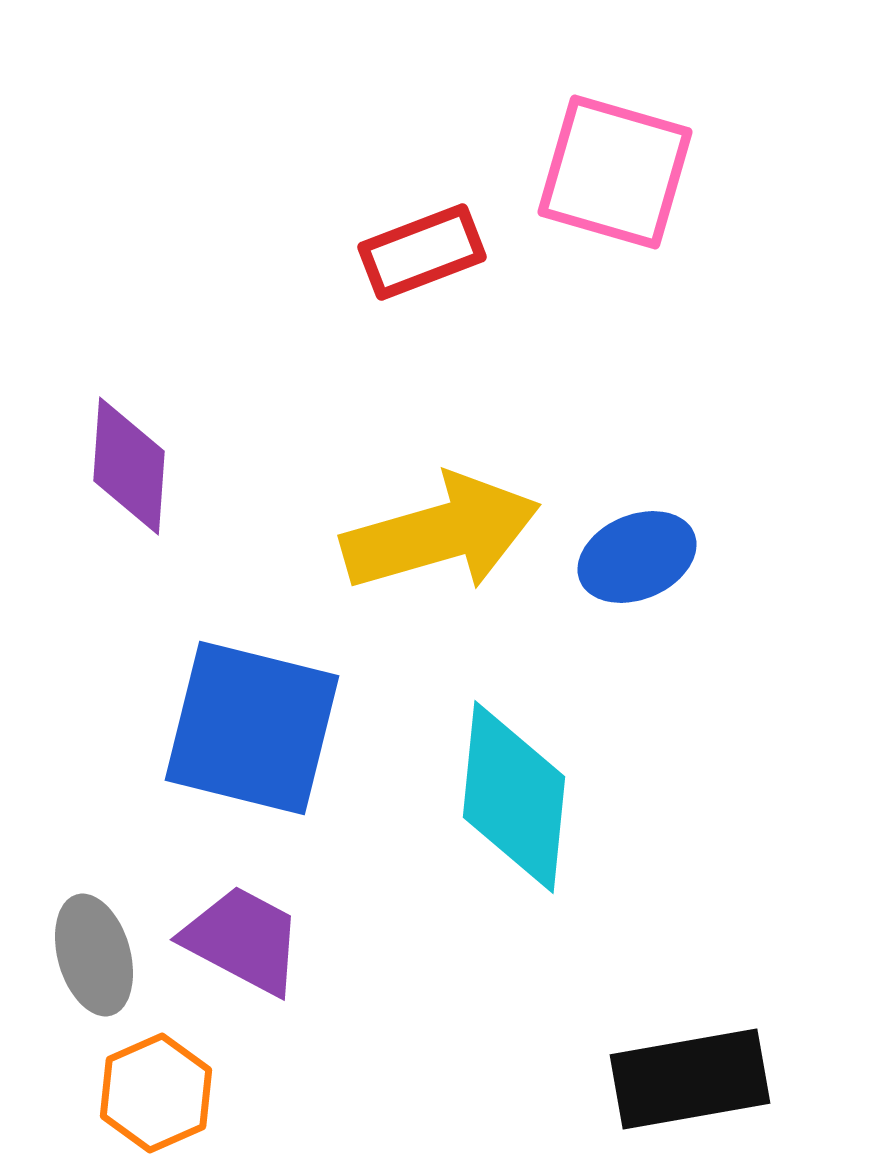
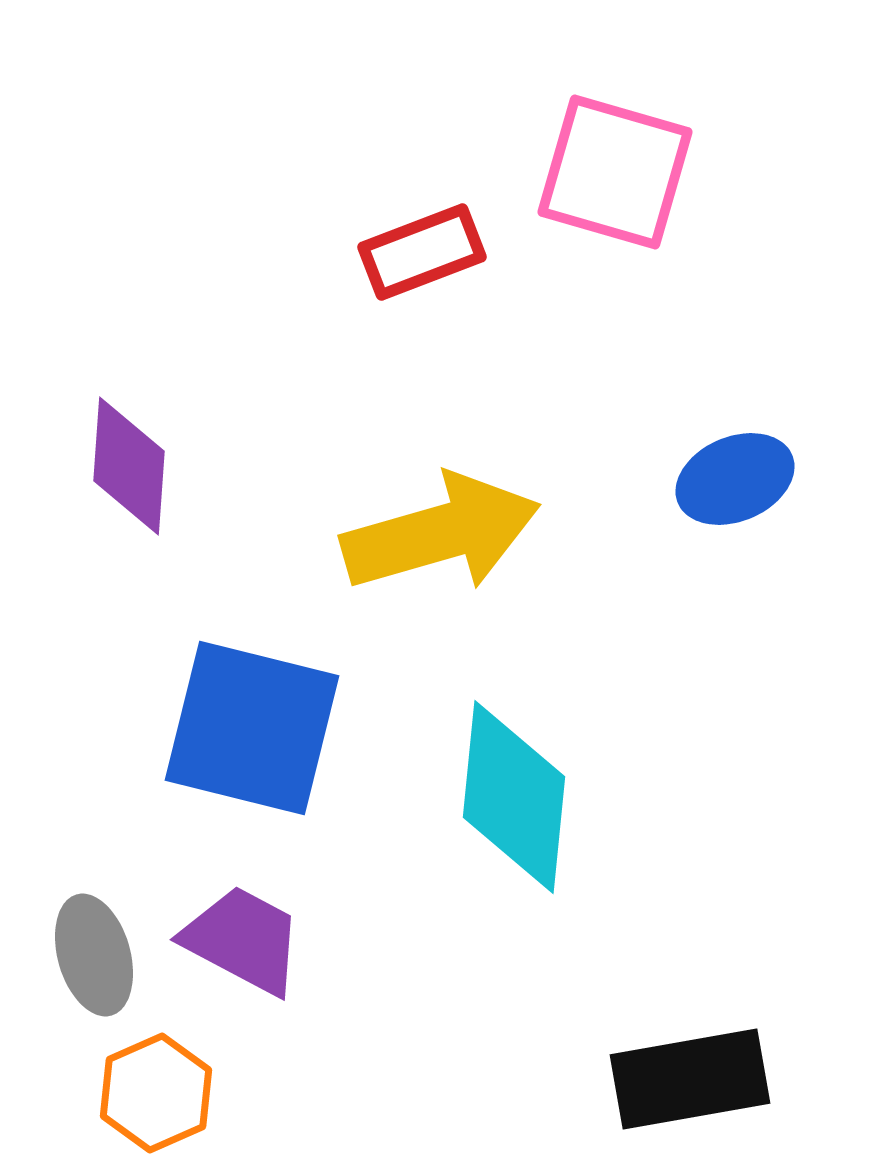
blue ellipse: moved 98 px right, 78 px up
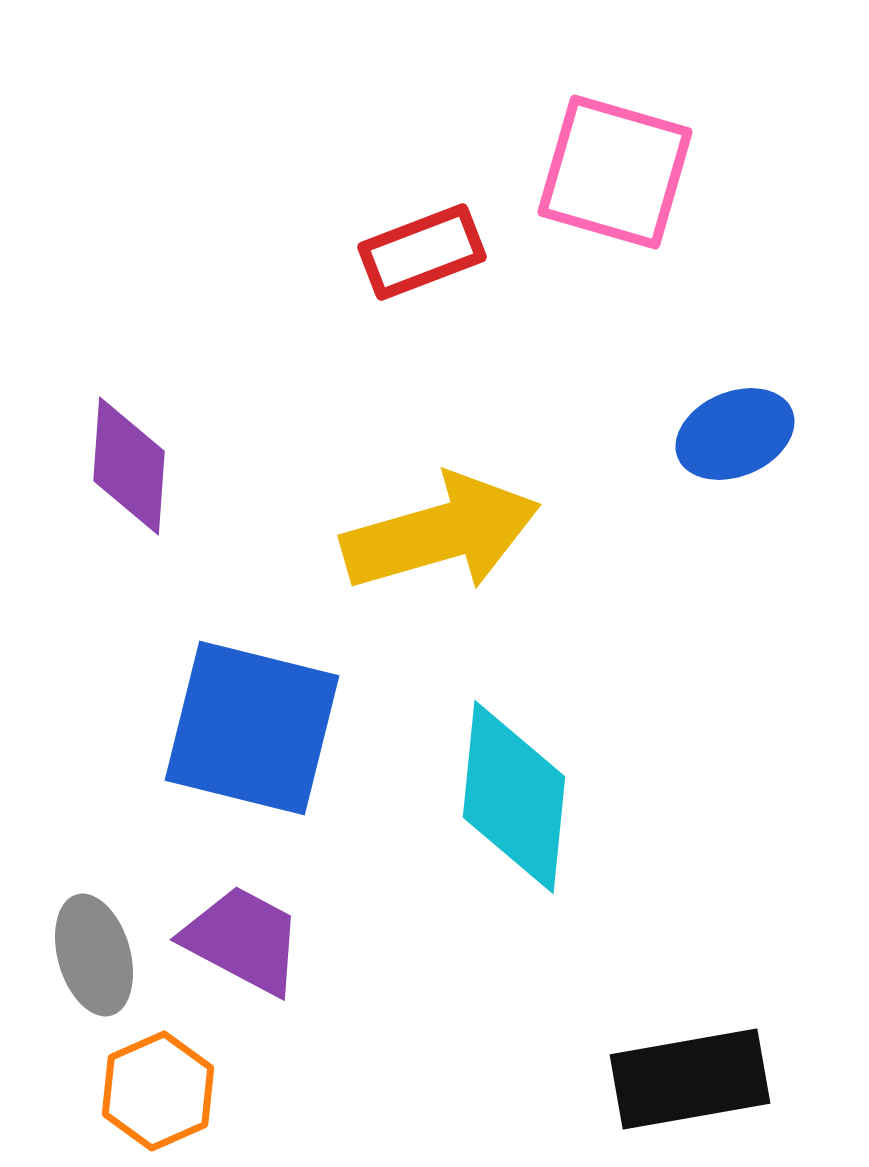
blue ellipse: moved 45 px up
orange hexagon: moved 2 px right, 2 px up
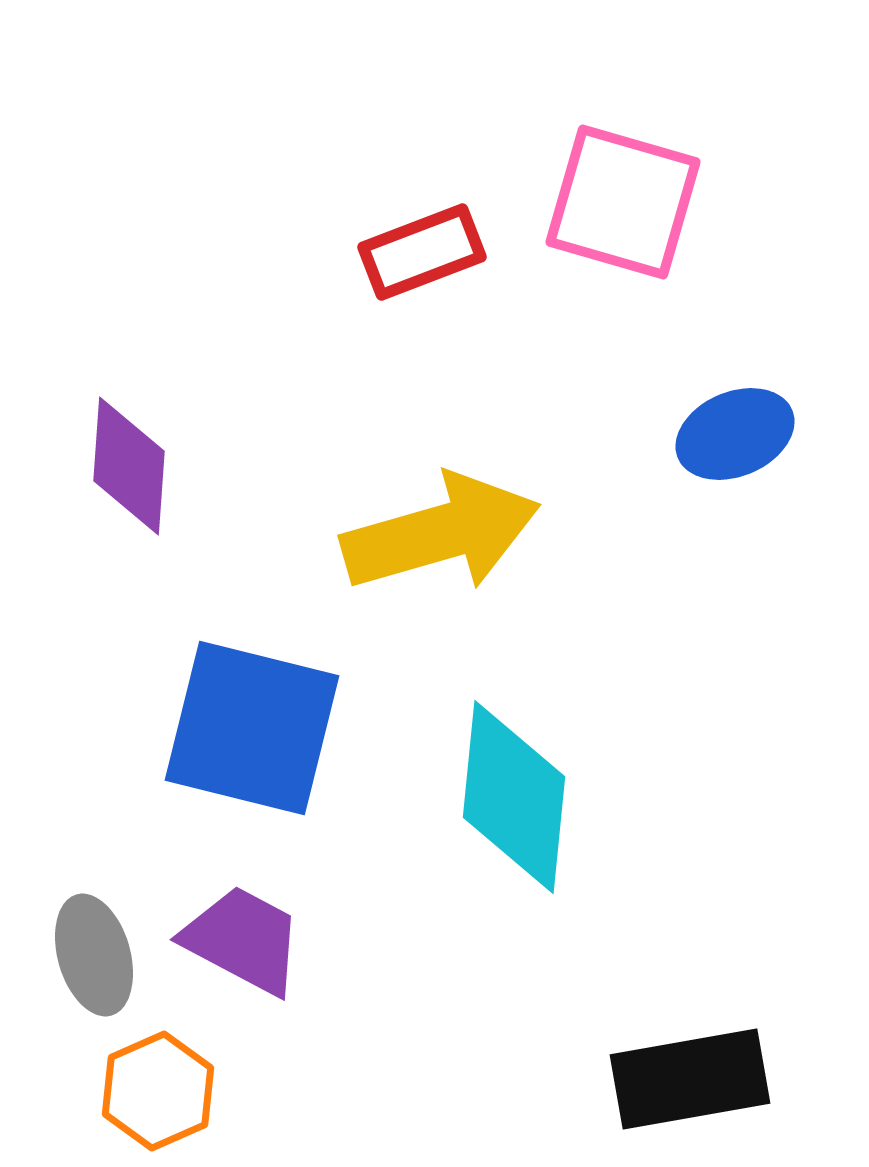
pink square: moved 8 px right, 30 px down
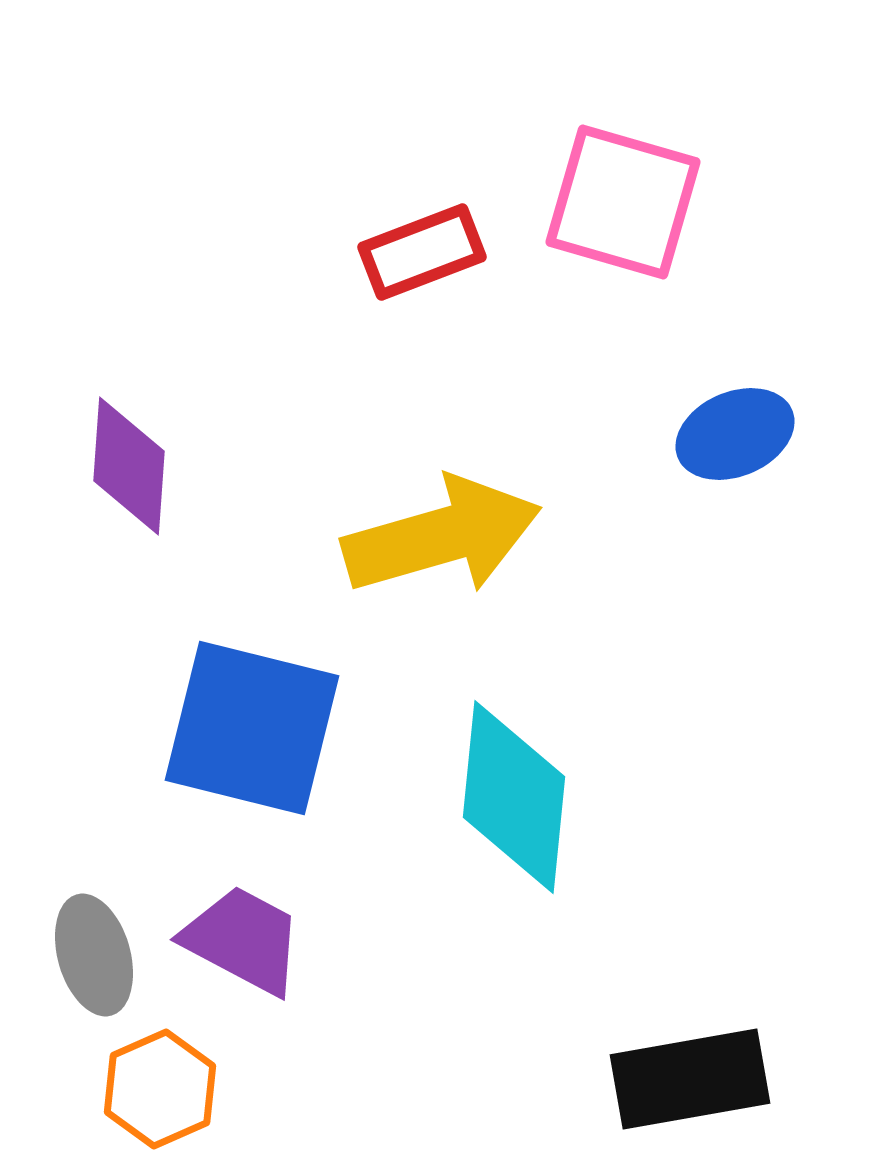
yellow arrow: moved 1 px right, 3 px down
orange hexagon: moved 2 px right, 2 px up
